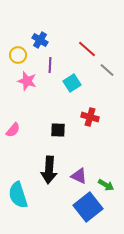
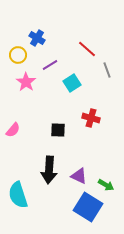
blue cross: moved 3 px left, 2 px up
purple line: rotated 56 degrees clockwise
gray line: rotated 28 degrees clockwise
pink star: moved 1 px left, 1 px down; rotated 18 degrees clockwise
red cross: moved 1 px right, 1 px down
blue square: rotated 20 degrees counterclockwise
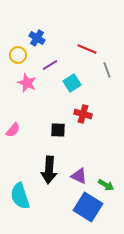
red line: rotated 18 degrees counterclockwise
pink star: moved 1 px right, 1 px down; rotated 12 degrees counterclockwise
red cross: moved 8 px left, 4 px up
cyan semicircle: moved 2 px right, 1 px down
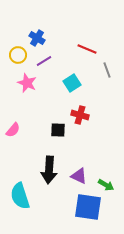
purple line: moved 6 px left, 4 px up
red cross: moved 3 px left, 1 px down
blue square: rotated 24 degrees counterclockwise
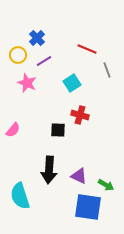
blue cross: rotated 14 degrees clockwise
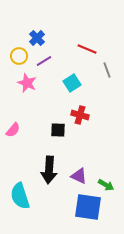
yellow circle: moved 1 px right, 1 px down
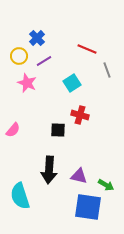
purple triangle: rotated 12 degrees counterclockwise
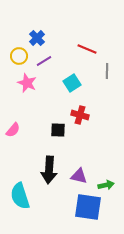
gray line: moved 1 px down; rotated 21 degrees clockwise
green arrow: rotated 42 degrees counterclockwise
